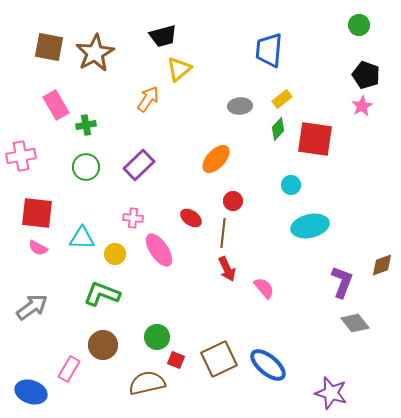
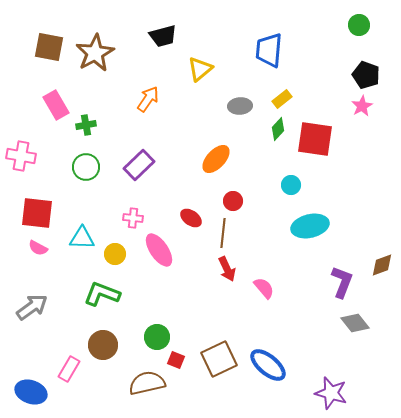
yellow triangle at (179, 69): moved 21 px right
pink cross at (21, 156): rotated 20 degrees clockwise
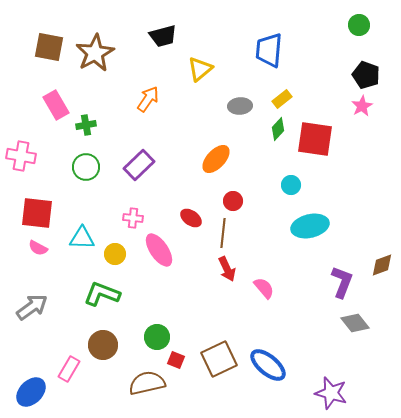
blue ellipse at (31, 392): rotated 64 degrees counterclockwise
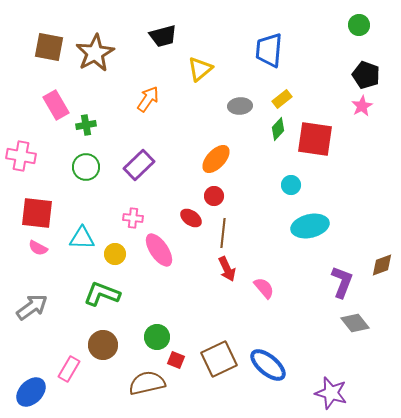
red circle at (233, 201): moved 19 px left, 5 px up
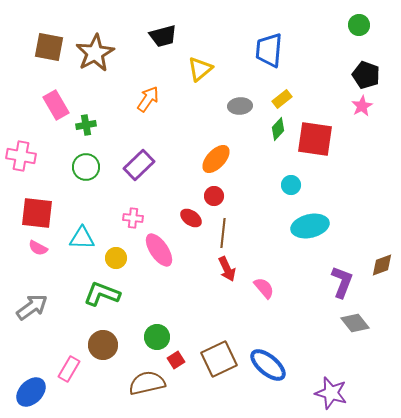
yellow circle at (115, 254): moved 1 px right, 4 px down
red square at (176, 360): rotated 36 degrees clockwise
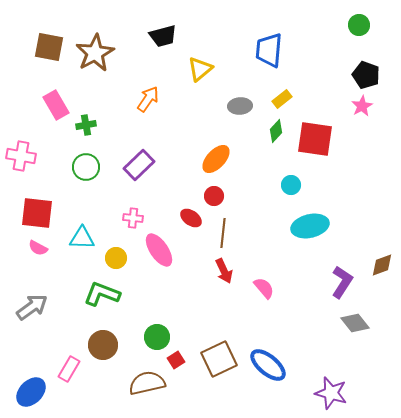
green diamond at (278, 129): moved 2 px left, 2 px down
red arrow at (227, 269): moved 3 px left, 2 px down
purple L-shape at (342, 282): rotated 12 degrees clockwise
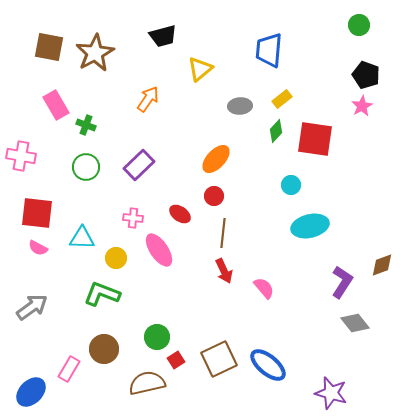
green cross at (86, 125): rotated 30 degrees clockwise
red ellipse at (191, 218): moved 11 px left, 4 px up
brown circle at (103, 345): moved 1 px right, 4 px down
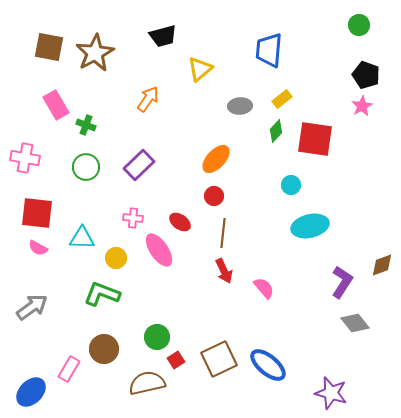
pink cross at (21, 156): moved 4 px right, 2 px down
red ellipse at (180, 214): moved 8 px down
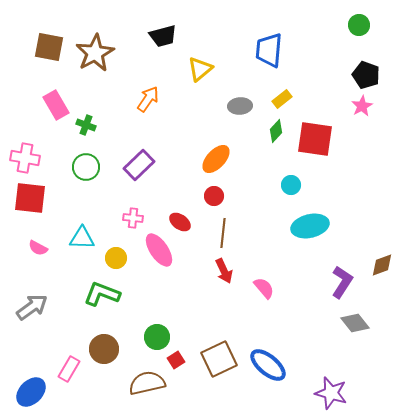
red square at (37, 213): moved 7 px left, 15 px up
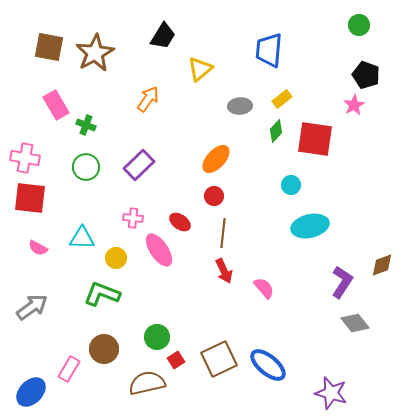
black trapezoid at (163, 36): rotated 44 degrees counterclockwise
pink star at (362, 106): moved 8 px left, 1 px up
